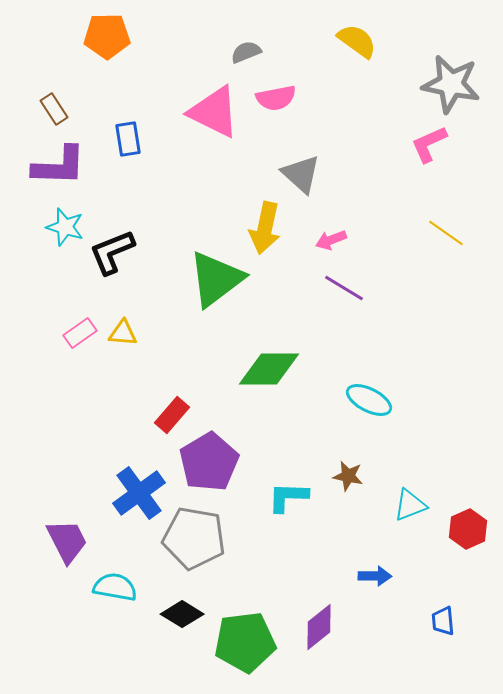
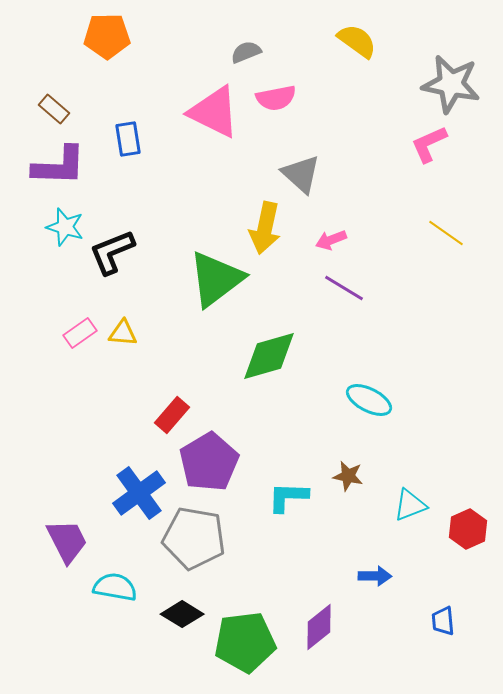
brown rectangle: rotated 16 degrees counterclockwise
green diamond: moved 13 px up; rotated 16 degrees counterclockwise
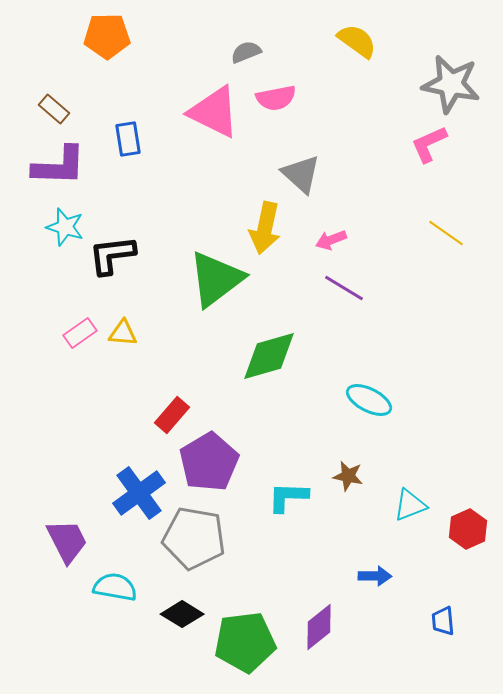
black L-shape: moved 3 px down; rotated 15 degrees clockwise
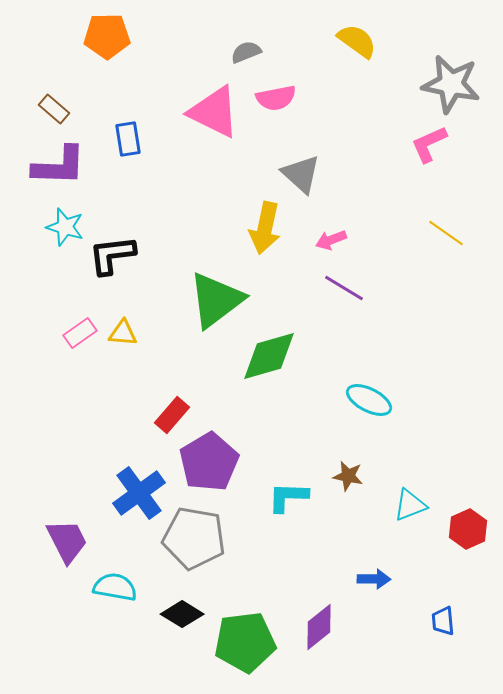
green triangle: moved 21 px down
blue arrow: moved 1 px left, 3 px down
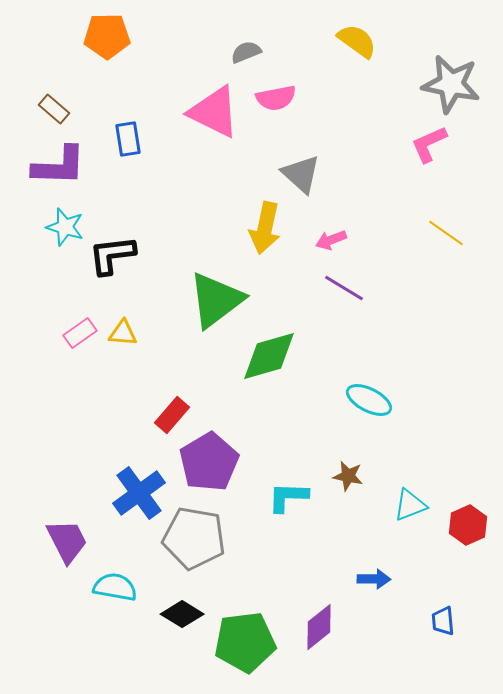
red hexagon: moved 4 px up
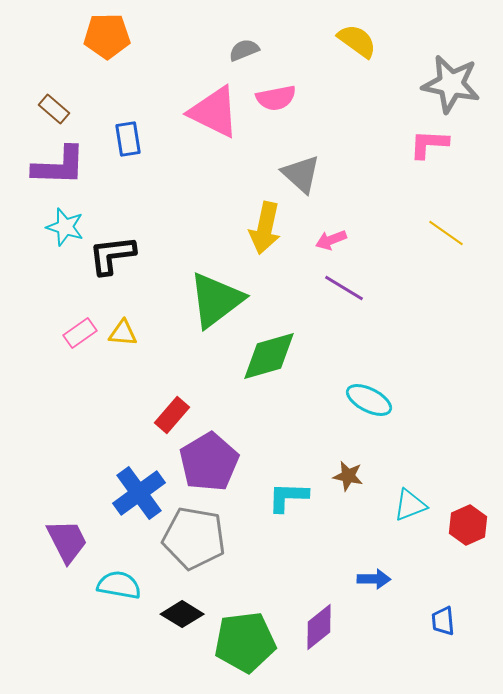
gray semicircle: moved 2 px left, 2 px up
pink L-shape: rotated 27 degrees clockwise
cyan semicircle: moved 4 px right, 2 px up
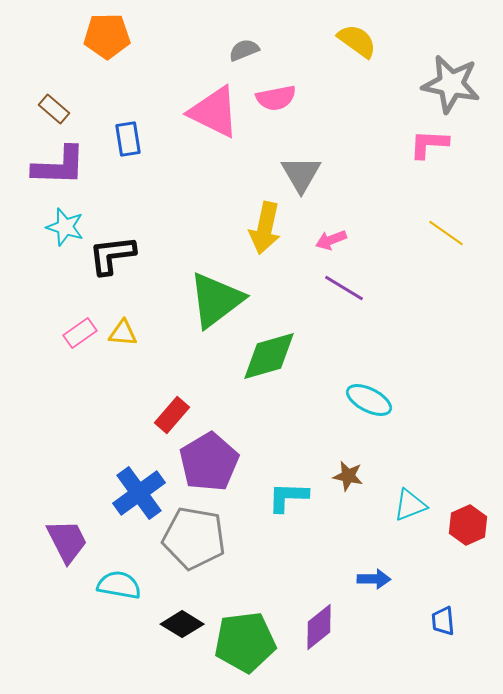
gray triangle: rotated 18 degrees clockwise
black diamond: moved 10 px down
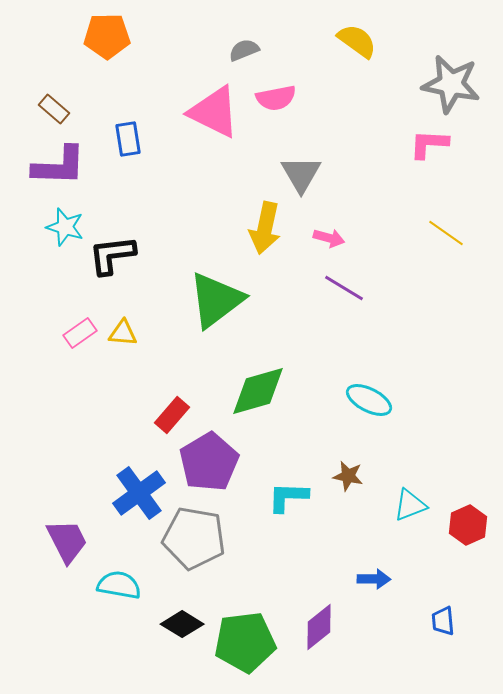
pink arrow: moved 2 px left, 2 px up; rotated 144 degrees counterclockwise
green diamond: moved 11 px left, 35 px down
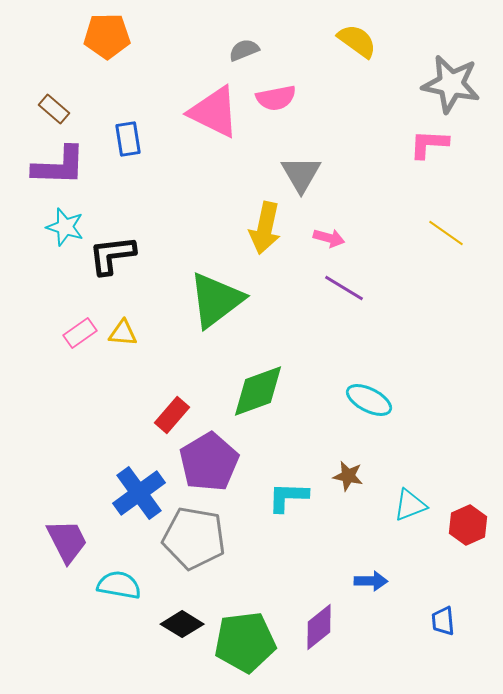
green diamond: rotated 4 degrees counterclockwise
blue arrow: moved 3 px left, 2 px down
